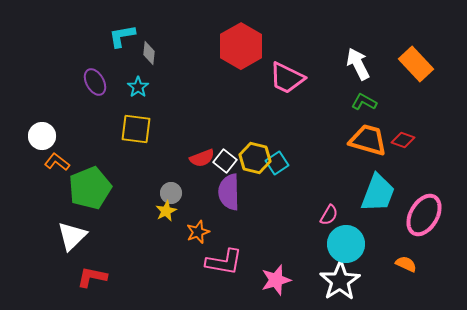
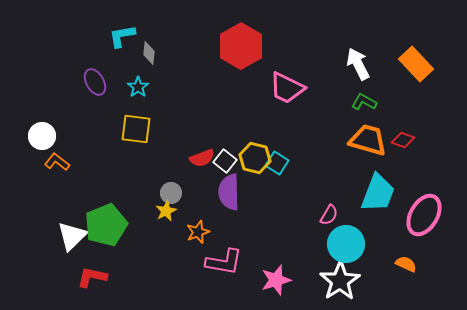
pink trapezoid: moved 10 px down
cyan square: rotated 25 degrees counterclockwise
green pentagon: moved 16 px right, 37 px down
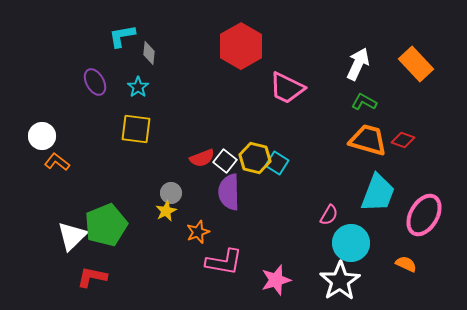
white arrow: rotated 52 degrees clockwise
cyan circle: moved 5 px right, 1 px up
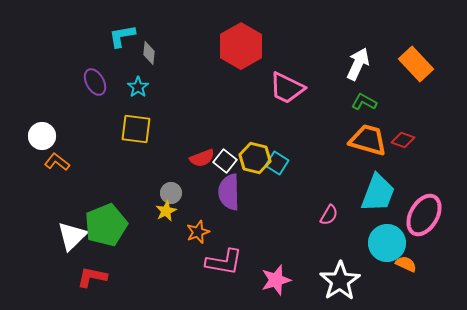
cyan circle: moved 36 px right
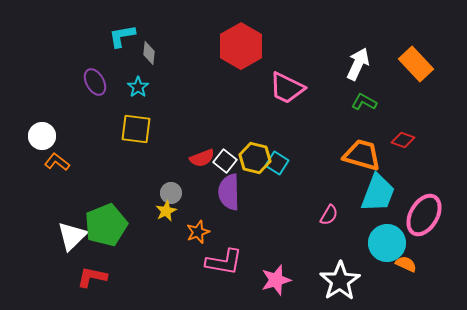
orange trapezoid: moved 6 px left, 15 px down
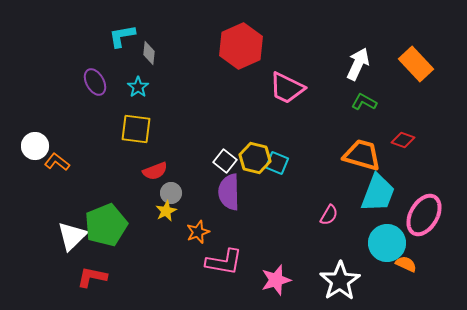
red hexagon: rotated 6 degrees clockwise
white circle: moved 7 px left, 10 px down
red semicircle: moved 47 px left, 13 px down
cyan square: rotated 10 degrees counterclockwise
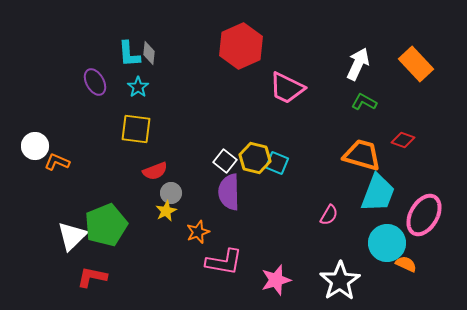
cyan L-shape: moved 7 px right, 18 px down; rotated 84 degrees counterclockwise
orange L-shape: rotated 15 degrees counterclockwise
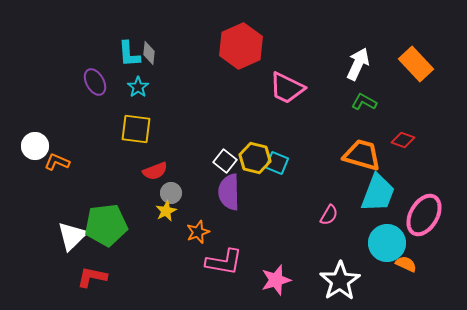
green pentagon: rotated 15 degrees clockwise
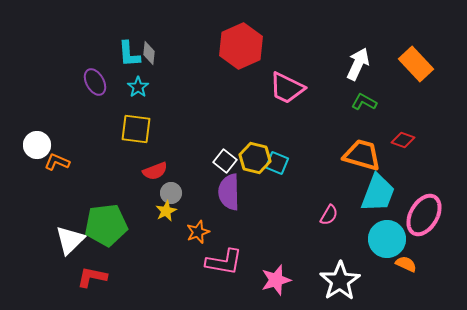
white circle: moved 2 px right, 1 px up
white triangle: moved 2 px left, 4 px down
cyan circle: moved 4 px up
